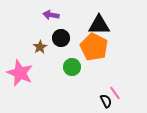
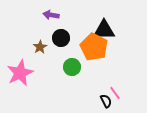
black triangle: moved 5 px right, 5 px down
pink star: rotated 24 degrees clockwise
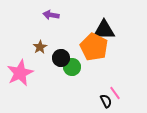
black circle: moved 20 px down
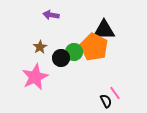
green circle: moved 2 px right, 15 px up
pink star: moved 15 px right, 4 px down
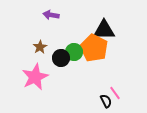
orange pentagon: moved 1 px down
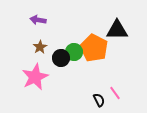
purple arrow: moved 13 px left, 5 px down
black triangle: moved 13 px right
black semicircle: moved 7 px left, 1 px up
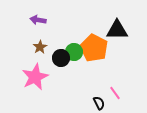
black semicircle: moved 3 px down
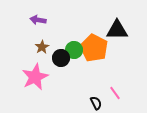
brown star: moved 2 px right
green circle: moved 2 px up
black semicircle: moved 3 px left
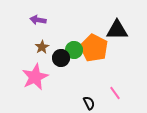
black semicircle: moved 7 px left
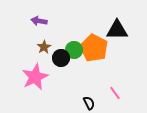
purple arrow: moved 1 px right, 1 px down
brown star: moved 2 px right
